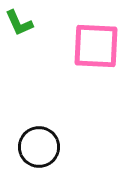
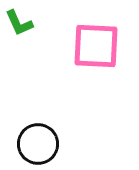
black circle: moved 1 px left, 3 px up
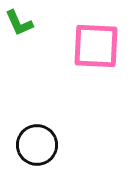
black circle: moved 1 px left, 1 px down
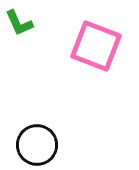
pink square: rotated 18 degrees clockwise
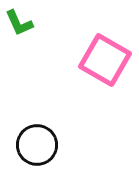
pink square: moved 9 px right, 14 px down; rotated 9 degrees clockwise
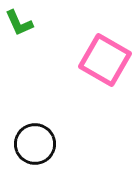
black circle: moved 2 px left, 1 px up
